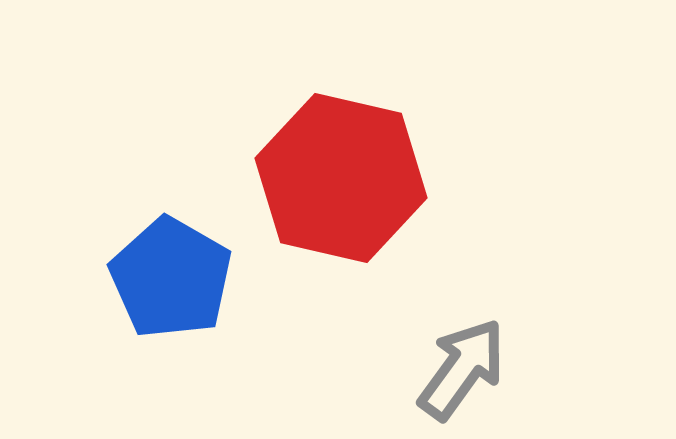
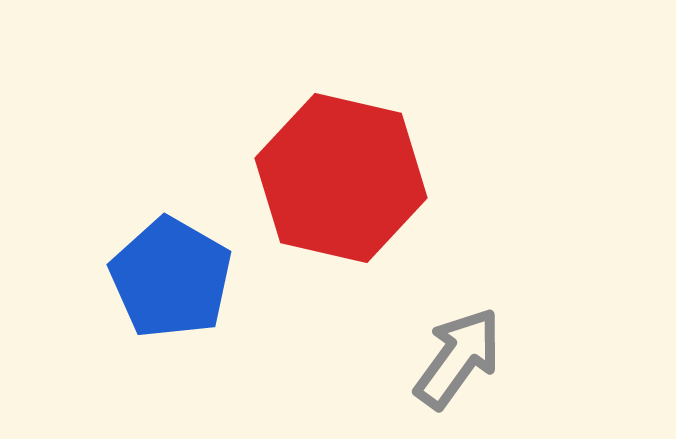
gray arrow: moved 4 px left, 11 px up
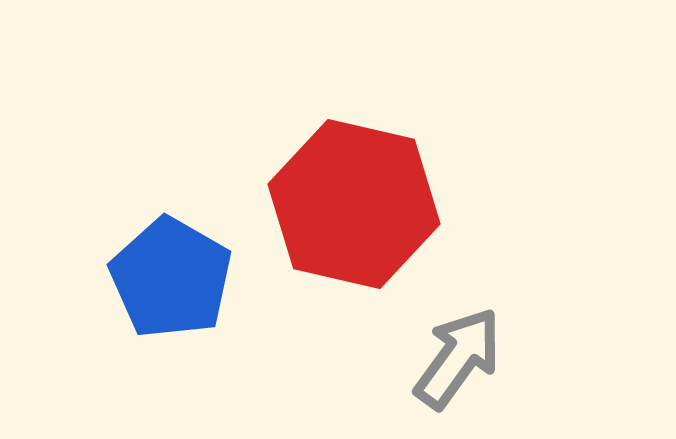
red hexagon: moved 13 px right, 26 px down
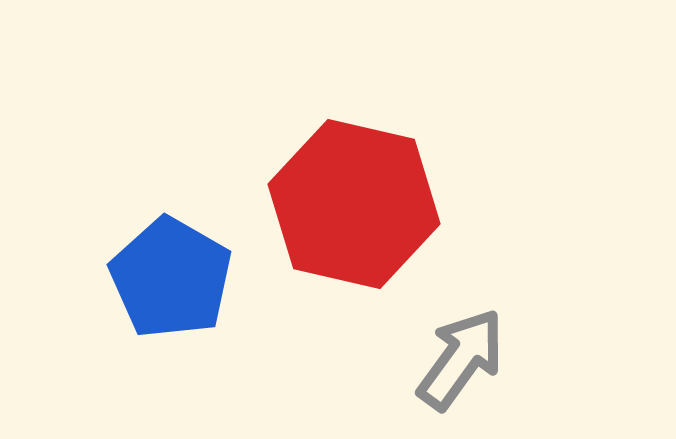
gray arrow: moved 3 px right, 1 px down
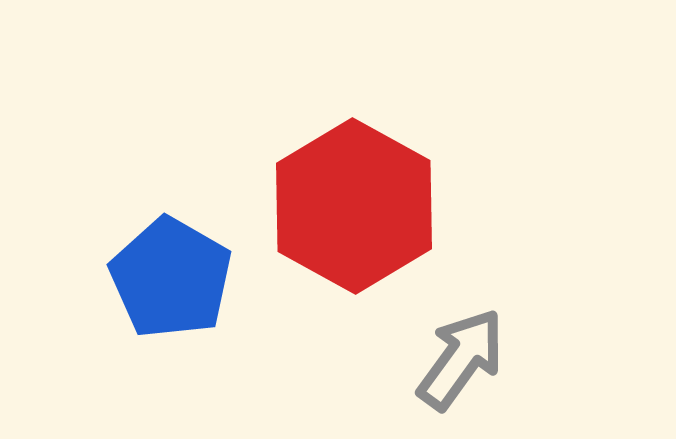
red hexagon: moved 2 px down; rotated 16 degrees clockwise
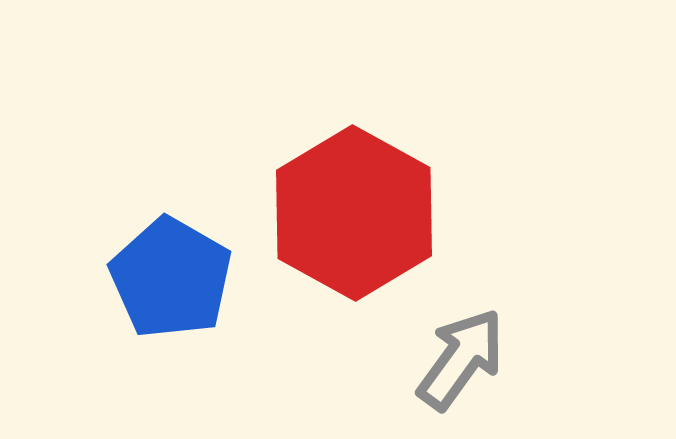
red hexagon: moved 7 px down
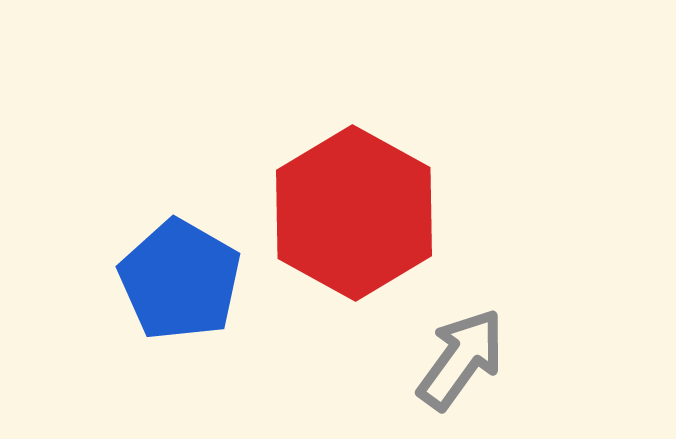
blue pentagon: moved 9 px right, 2 px down
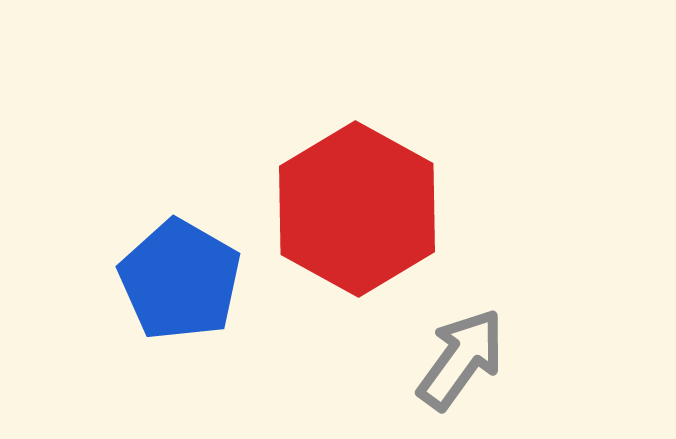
red hexagon: moved 3 px right, 4 px up
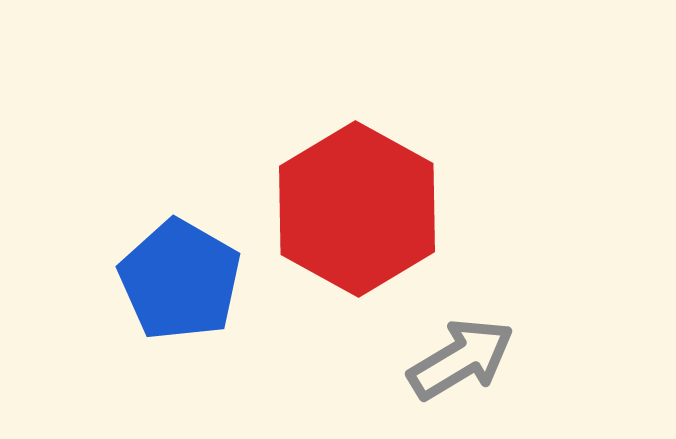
gray arrow: rotated 23 degrees clockwise
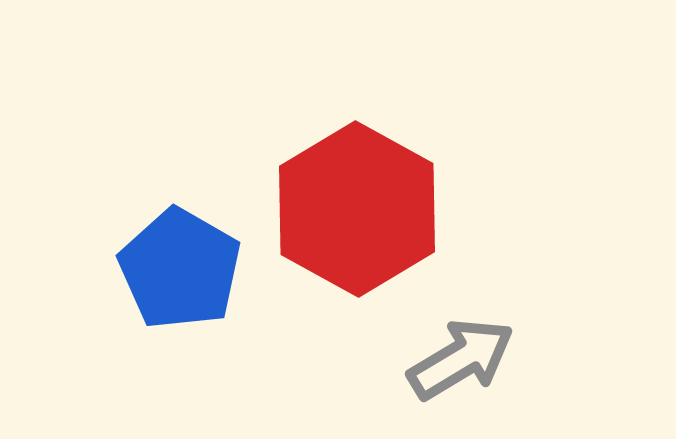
blue pentagon: moved 11 px up
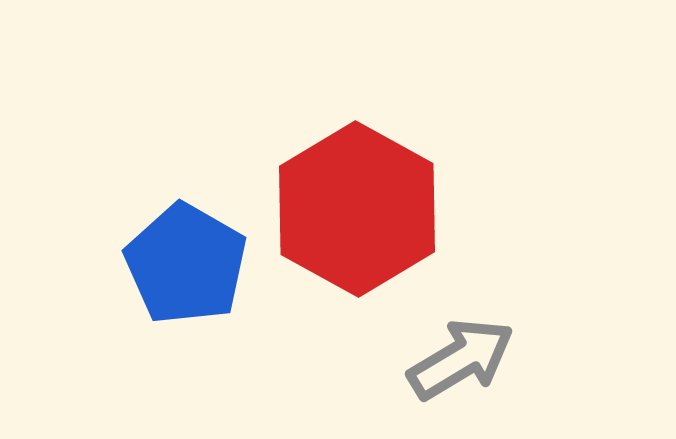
blue pentagon: moved 6 px right, 5 px up
